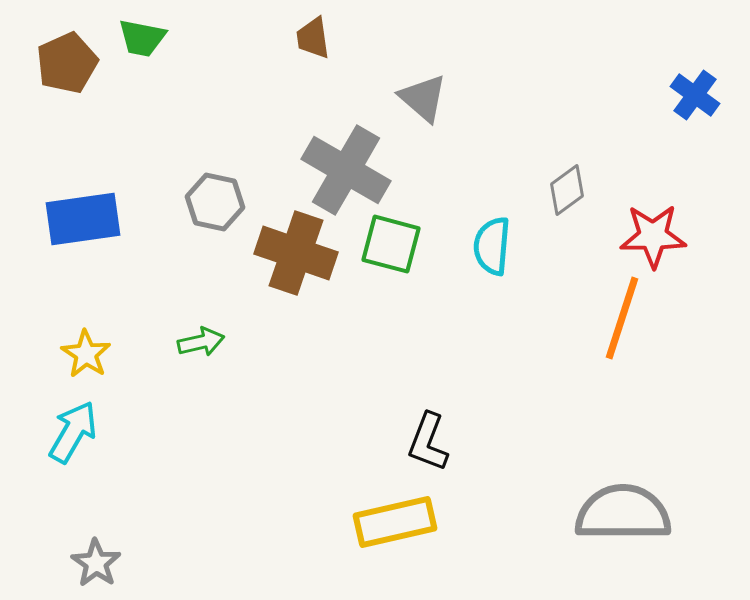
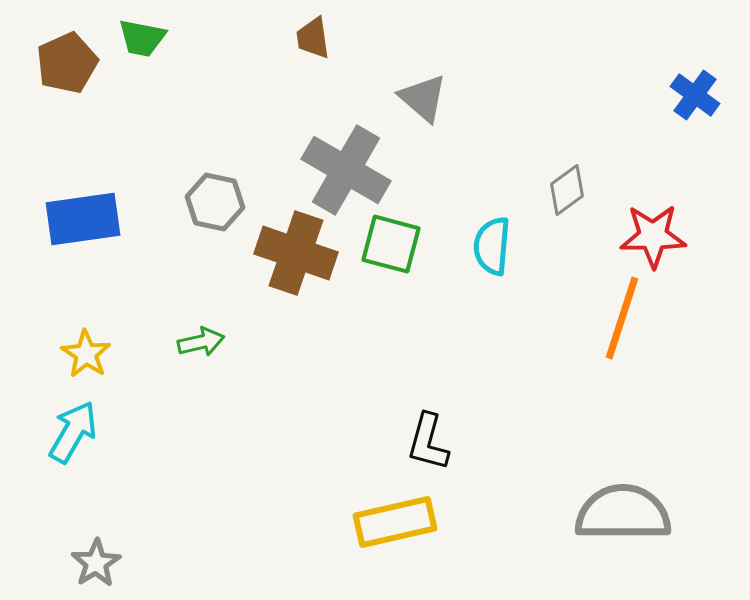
black L-shape: rotated 6 degrees counterclockwise
gray star: rotated 6 degrees clockwise
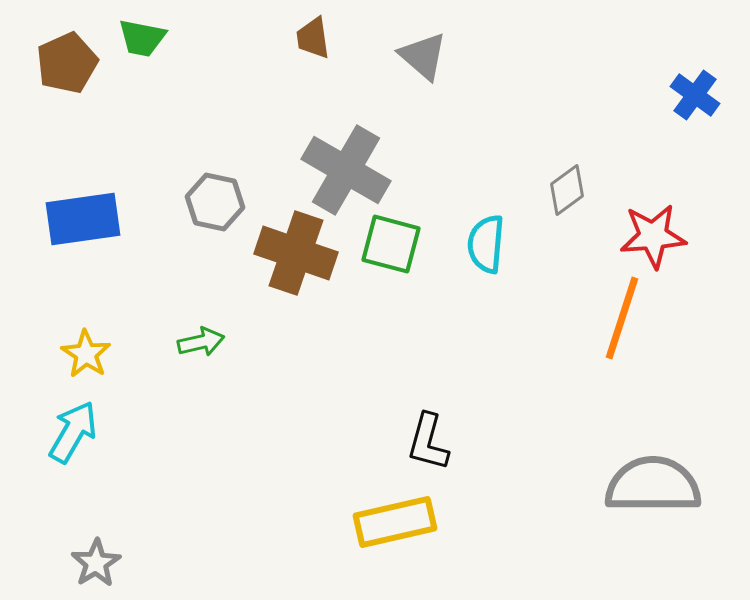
gray triangle: moved 42 px up
red star: rotated 4 degrees counterclockwise
cyan semicircle: moved 6 px left, 2 px up
gray semicircle: moved 30 px right, 28 px up
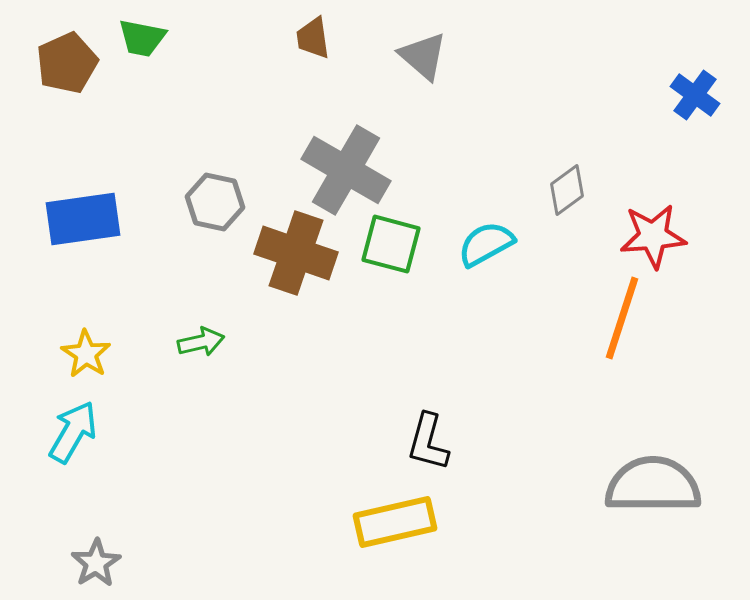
cyan semicircle: rotated 56 degrees clockwise
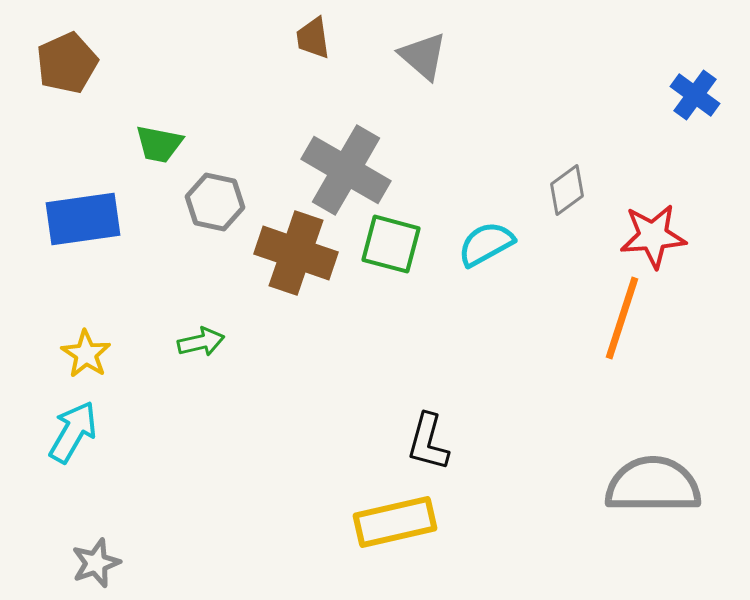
green trapezoid: moved 17 px right, 106 px down
gray star: rotated 12 degrees clockwise
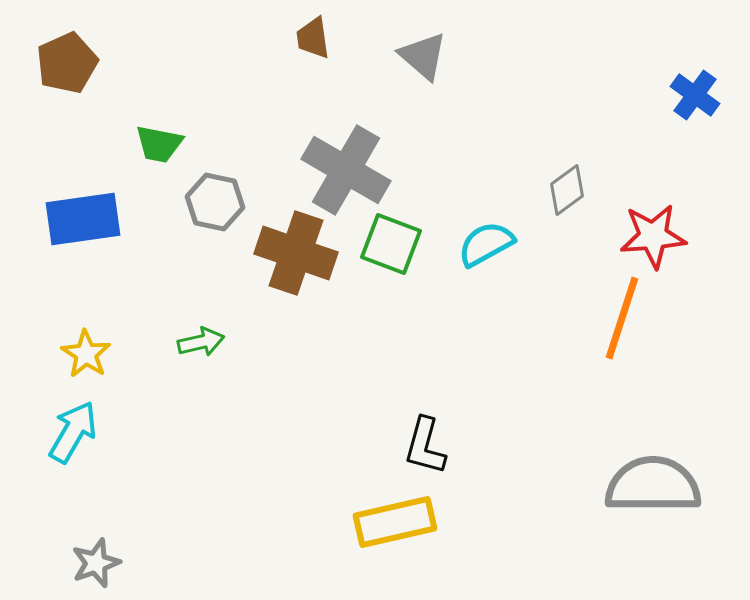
green square: rotated 6 degrees clockwise
black L-shape: moved 3 px left, 4 px down
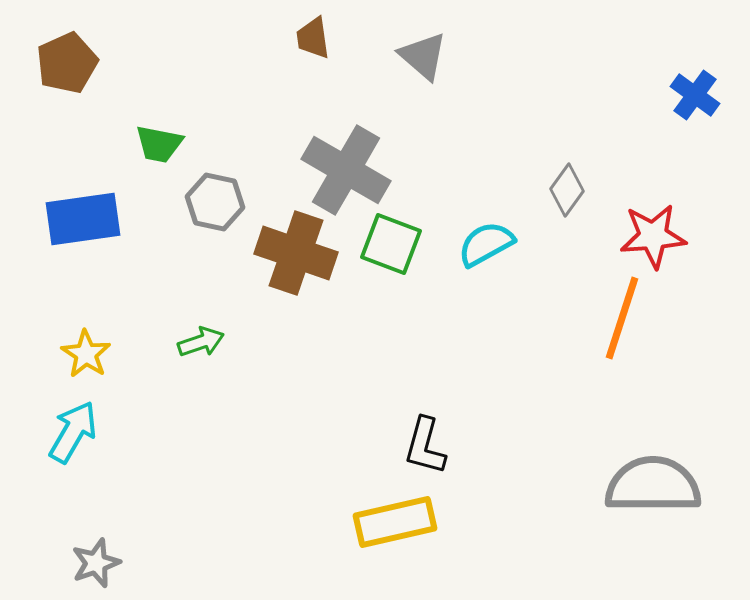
gray diamond: rotated 18 degrees counterclockwise
green arrow: rotated 6 degrees counterclockwise
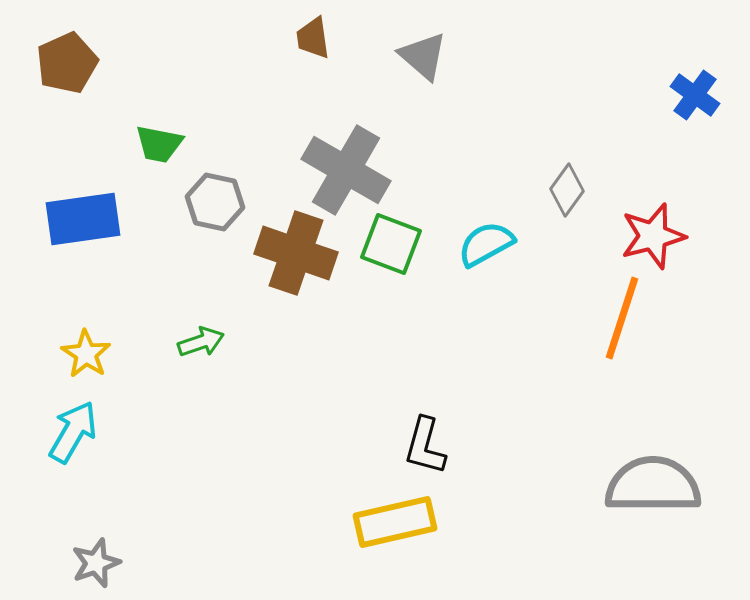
red star: rotated 10 degrees counterclockwise
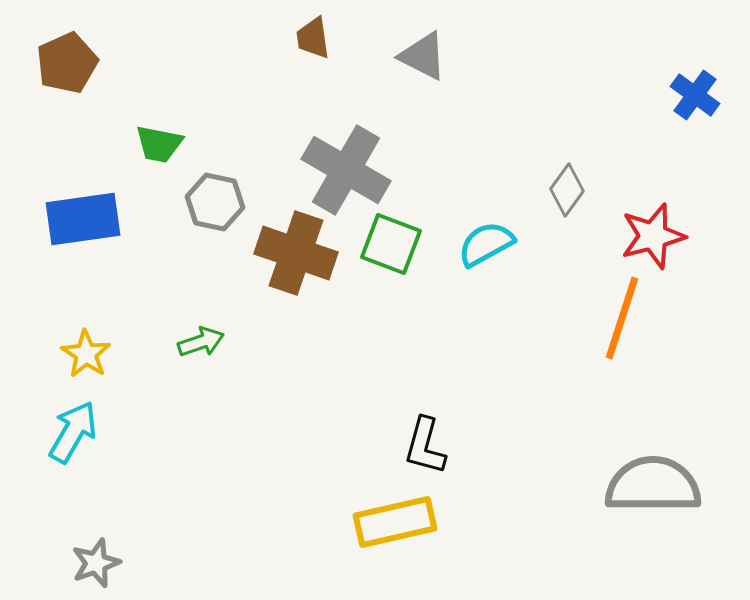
gray triangle: rotated 14 degrees counterclockwise
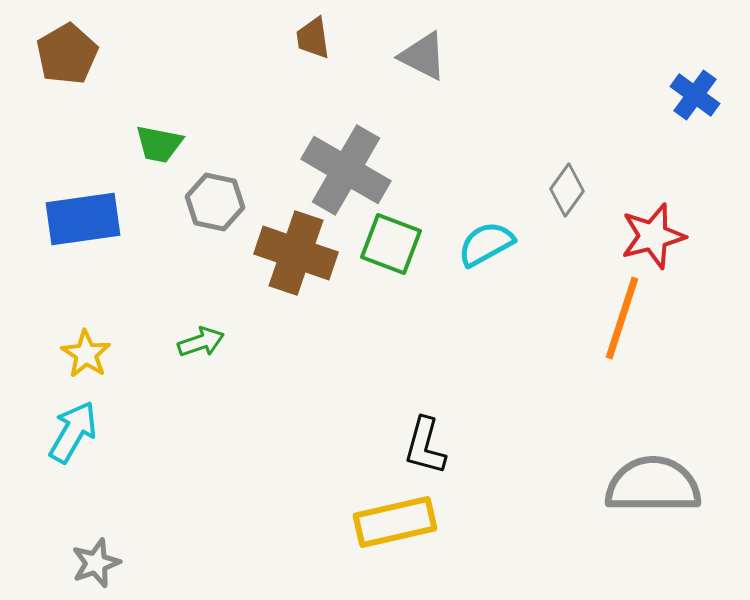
brown pentagon: moved 9 px up; rotated 6 degrees counterclockwise
